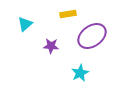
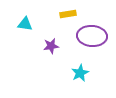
cyan triangle: rotated 49 degrees clockwise
purple ellipse: rotated 40 degrees clockwise
purple star: rotated 14 degrees counterclockwise
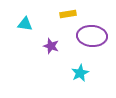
purple star: rotated 28 degrees clockwise
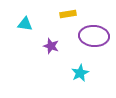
purple ellipse: moved 2 px right
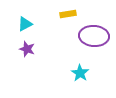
cyan triangle: rotated 35 degrees counterclockwise
purple star: moved 24 px left, 3 px down
cyan star: rotated 12 degrees counterclockwise
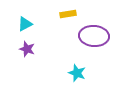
cyan star: moved 3 px left; rotated 12 degrees counterclockwise
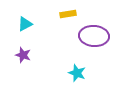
purple star: moved 4 px left, 6 px down
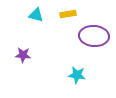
cyan triangle: moved 11 px right, 9 px up; rotated 42 degrees clockwise
purple star: rotated 14 degrees counterclockwise
cyan star: moved 2 px down; rotated 12 degrees counterclockwise
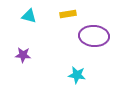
cyan triangle: moved 7 px left, 1 px down
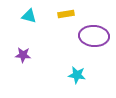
yellow rectangle: moved 2 px left
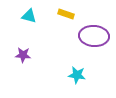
yellow rectangle: rotated 28 degrees clockwise
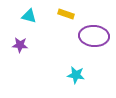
purple star: moved 3 px left, 10 px up
cyan star: moved 1 px left
